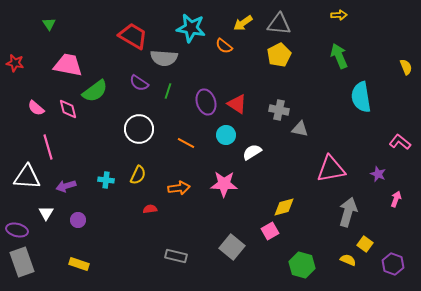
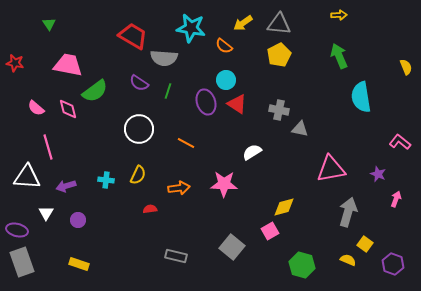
cyan circle at (226, 135): moved 55 px up
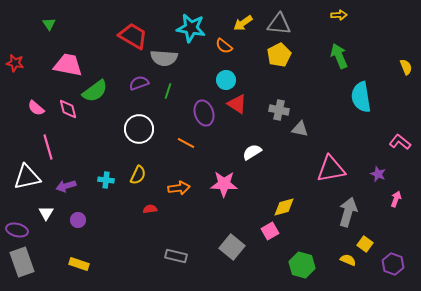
purple semicircle at (139, 83): rotated 126 degrees clockwise
purple ellipse at (206, 102): moved 2 px left, 11 px down
white triangle at (27, 177): rotated 16 degrees counterclockwise
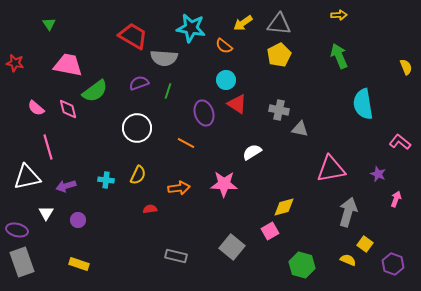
cyan semicircle at (361, 97): moved 2 px right, 7 px down
white circle at (139, 129): moved 2 px left, 1 px up
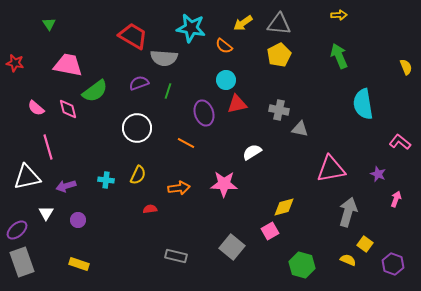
red triangle at (237, 104): rotated 45 degrees counterclockwise
purple ellipse at (17, 230): rotated 55 degrees counterclockwise
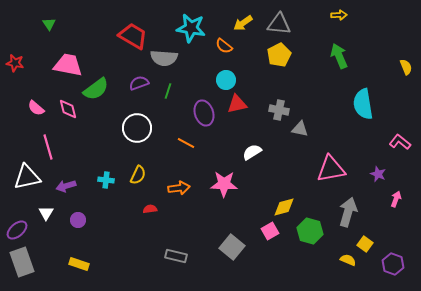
green semicircle at (95, 91): moved 1 px right, 2 px up
green hexagon at (302, 265): moved 8 px right, 34 px up
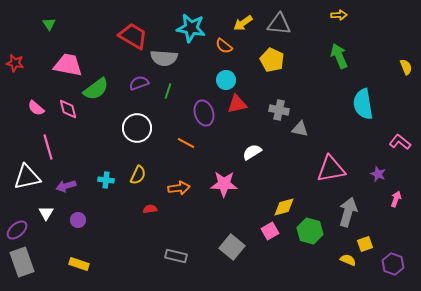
yellow pentagon at (279, 55): moved 7 px left, 5 px down; rotated 20 degrees counterclockwise
yellow square at (365, 244): rotated 35 degrees clockwise
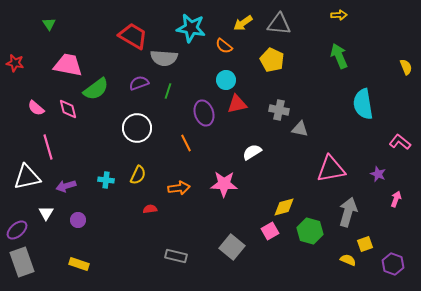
orange line at (186, 143): rotated 36 degrees clockwise
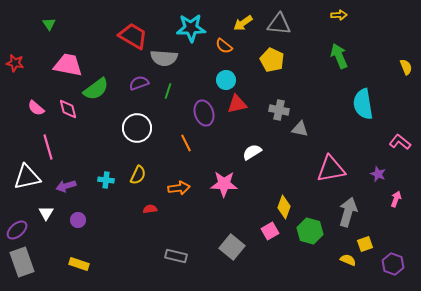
cyan star at (191, 28): rotated 12 degrees counterclockwise
yellow diamond at (284, 207): rotated 55 degrees counterclockwise
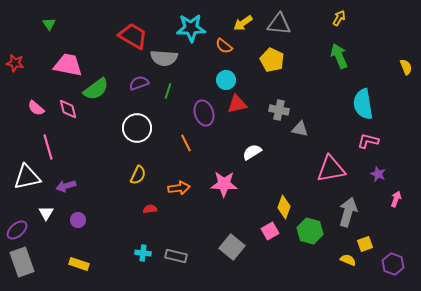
yellow arrow at (339, 15): moved 3 px down; rotated 56 degrees counterclockwise
pink L-shape at (400, 142): moved 32 px left, 1 px up; rotated 25 degrees counterclockwise
cyan cross at (106, 180): moved 37 px right, 73 px down
